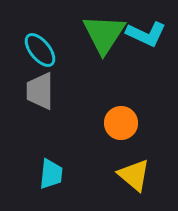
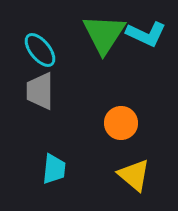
cyan trapezoid: moved 3 px right, 5 px up
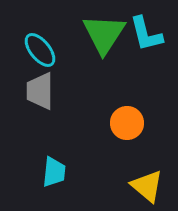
cyan L-shape: rotated 51 degrees clockwise
orange circle: moved 6 px right
cyan trapezoid: moved 3 px down
yellow triangle: moved 13 px right, 11 px down
